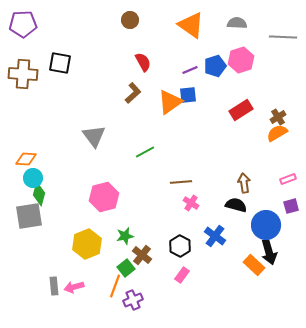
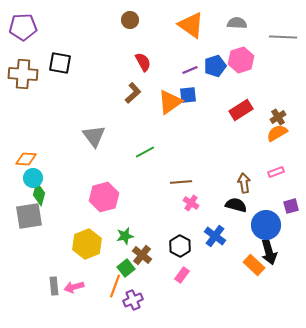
purple pentagon at (23, 24): moved 3 px down
pink rectangle at (288, 179): moved 12 px left, 7 px up
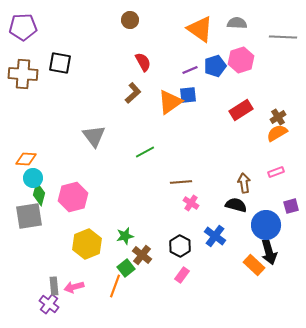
orange triangle at (191, 25): moved 9 px right, 4 px down
pink hexagon at (104, 197): moved 31 px left
purple cross at (133, 300): moved 84 px left, 4 px down; rotated 30 degrees counterclockwise
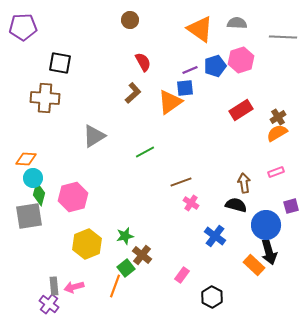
brown cross at (23, 74): moved 22 px right, 24 px down
blue square at (188, 95): moved 3 px left, 7 px up
gray triangle at (94, 136): rotated 35 degrees clockwise
brown line at (181, 182): rotated 15 degrees counterclockwise
black hexagon at (180, 246): moved 32 px right, 51 px down
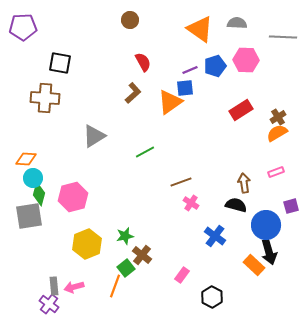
pink hexagon at (241, 60): moved 5 px right; rotated 20 degrees clockwise
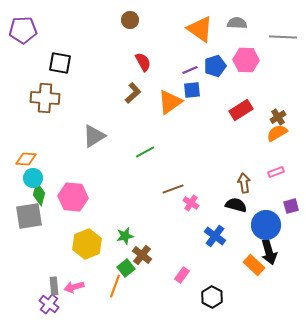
purple pentagon at (23, 27): moved 3 px down
blue square at (185, 88): moved 7 px right, 2 px down
brown line at (181, 182): moved 8 px left, 7 px down
pink hexagon at (73, 197): rotated 20 degrees clockwise
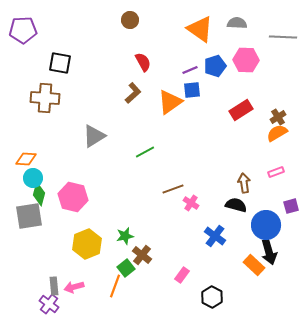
pink hexagon at (73, 197): rotated 8 degrees clockwise
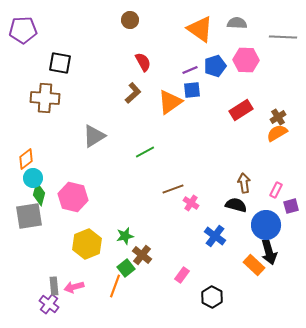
orange diamond at (26, 159): rotated 40 degrees counterclockwise
pink rectangle at (276, 172): moved 18 px down; rotated 42 degrees counterclockwise
